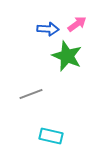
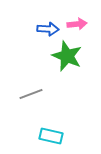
pink arrow: rotated 30 degrees clockwise
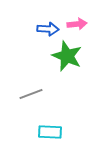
cyan rectangle: moved 1 px left, 4 px up; rotated 10 degrees counterclockwise
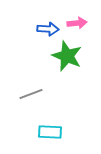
pink arrow: moved 1 px up
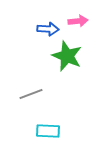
pink arrow: moved 1 px right, 2 px up
cyan rectangle: moved 2 px left, 1 px up
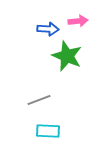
gray line: moved 8 px right, 6 px down
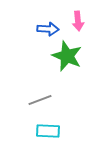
pink arrow: rotated 90 degrees clockwise
gray line: moved 1 px right
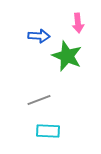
pink arrow: moved 2 px down
blue arrow: moved 9 px left, 7 px down
gray line: moved 1 px left
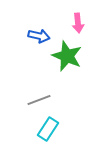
blue arrow: rotated 10 degrees clockwise
cyan rectangle: moved 2 px up; rotated 60 degrees counterclockwise
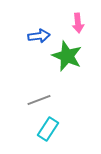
blue arrow: rotated 20 degrees counterclockwise
